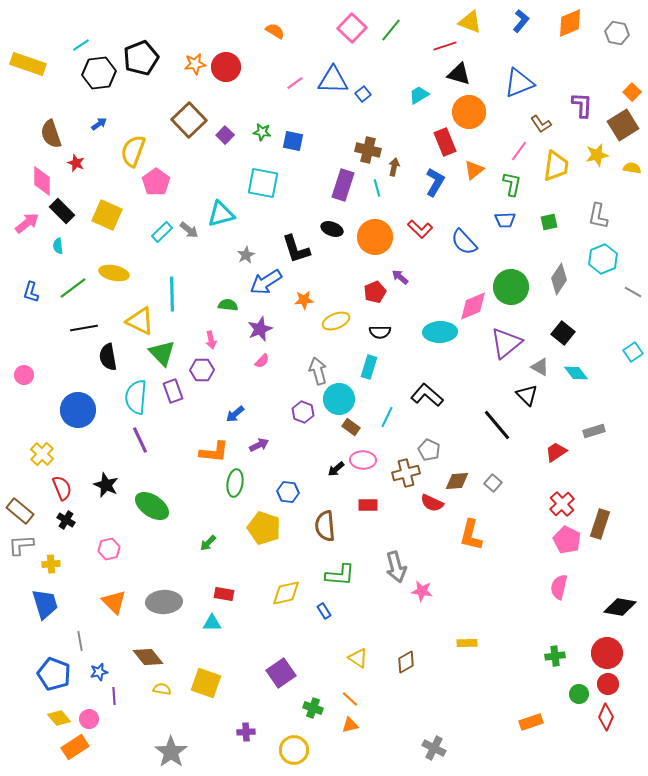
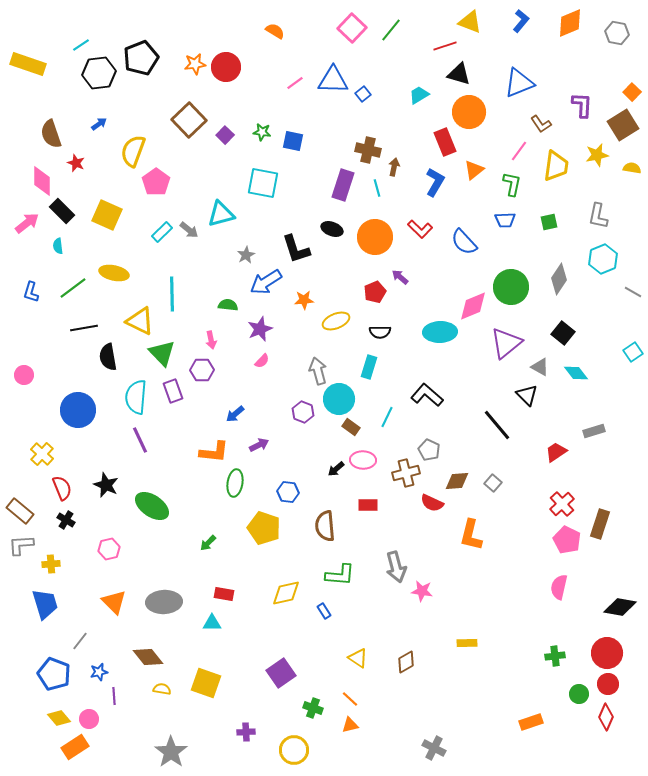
gray line at (80, 641): rotated 48 degrees clockwise
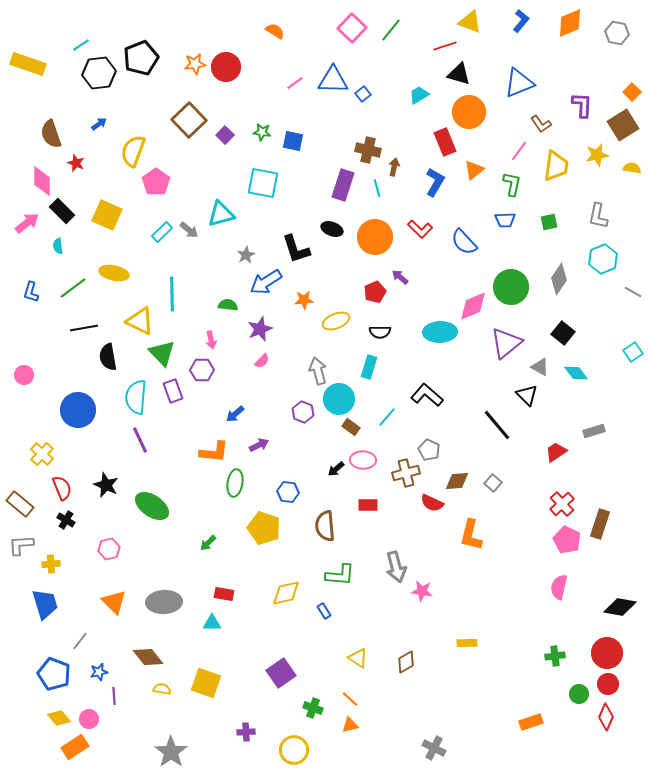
cyan line at (387, 417): rotated 15 degrees clockwise
brown rectangle at (20, 511): moved 7 px up
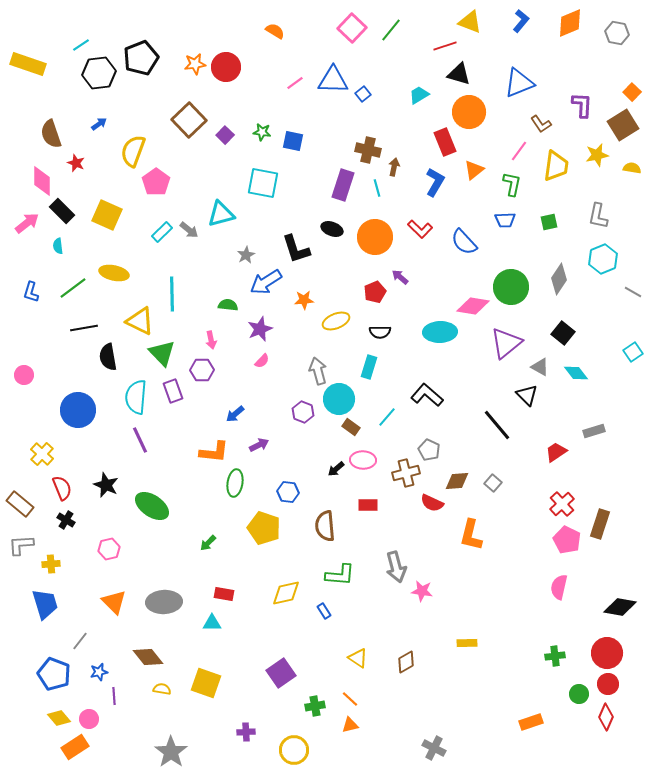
pink diamond at (473, 306): rotated 32 degrees clockwise
green cross at (313, 708): moved 2 px right, 2 px up; rotated 30 degrees counterclockwise
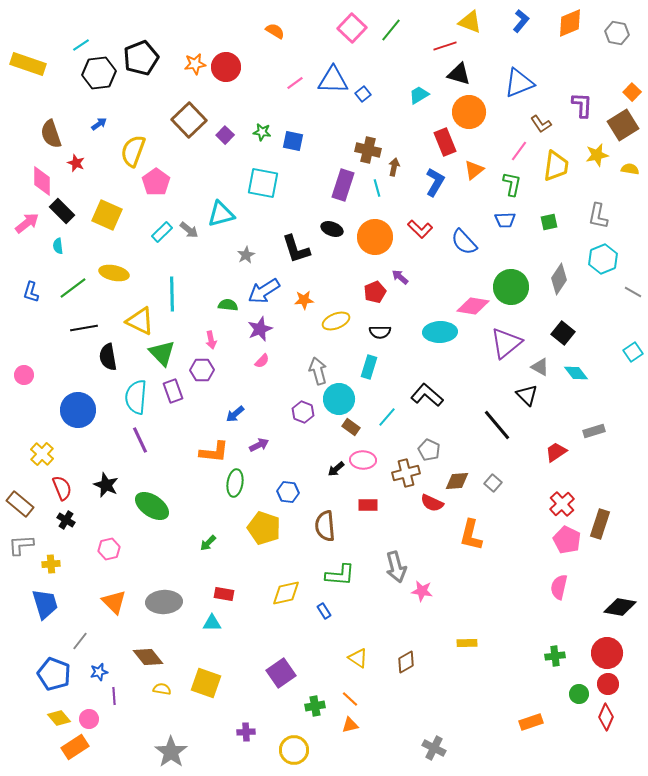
yellow semicircle at (632, 168): moved 2 px left, 1 px down
blue arrow at (266, 282): moved 2 px left, 9 px down
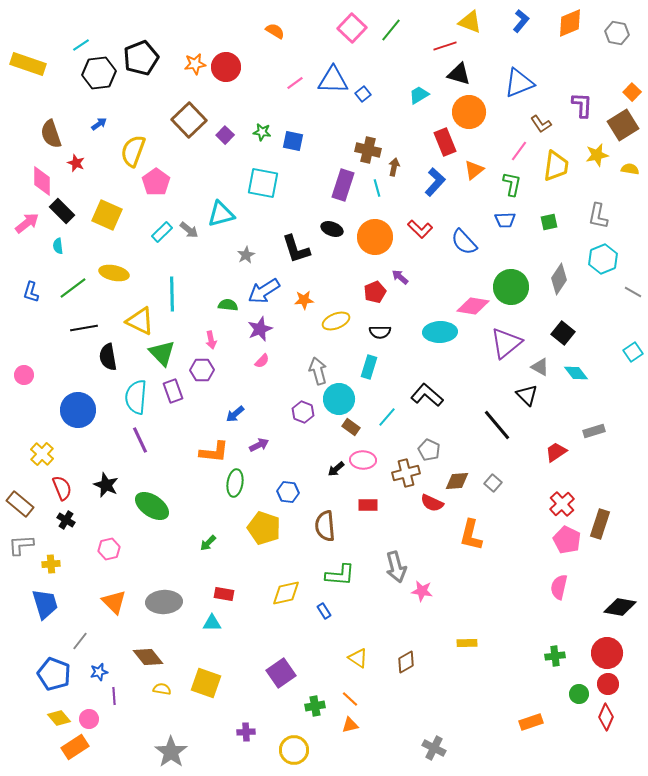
blue L-shape at (435, 182): rotated 12 degrees clockwise
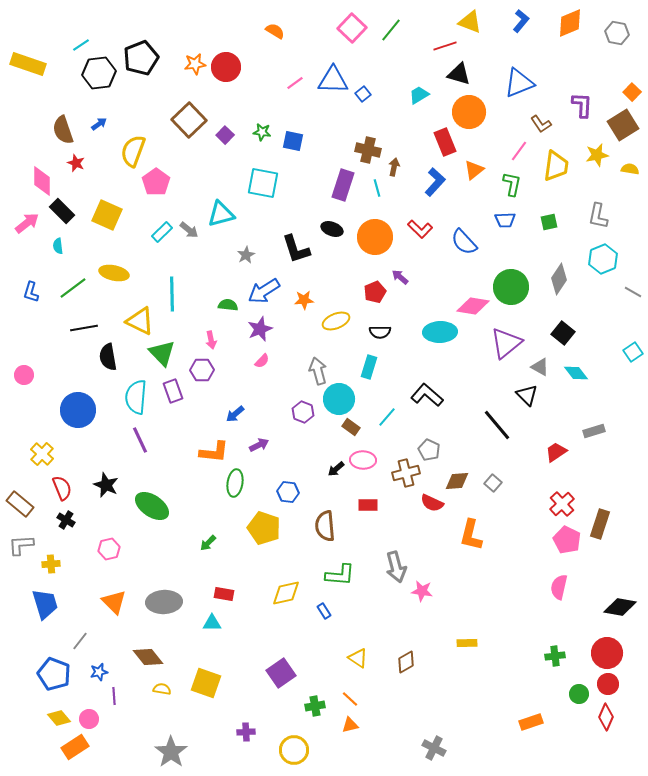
brown semicircle at (51, 134): moved 12 px right, 4 px up
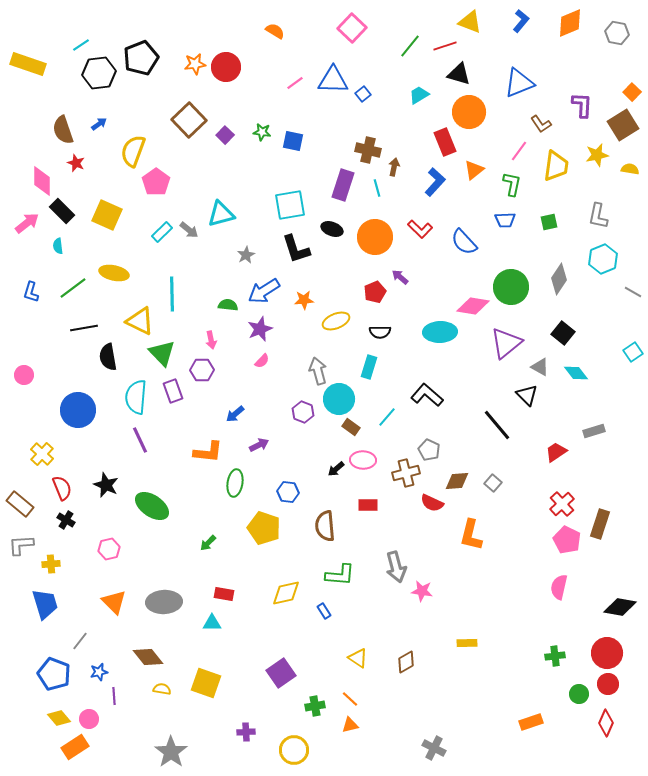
green line at (391, 30): moved 19 px right, 16 px down
cyan square at (263, 183): moved 27 px right, 22 px down; rotated 20 degrees counterclockwise
orange L-shape at (214, 452): moved 6 px left
red diamond at (606, 717): moved 6 px down
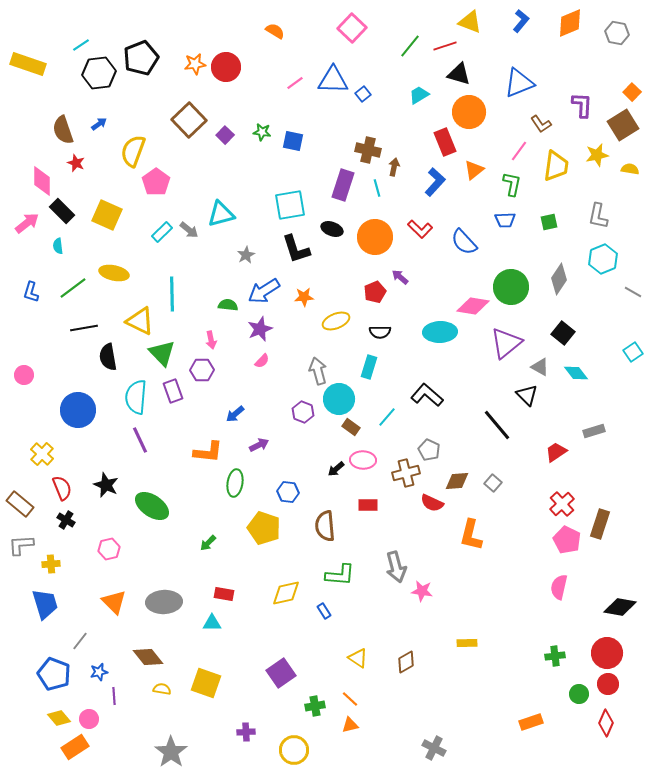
orange star at (304, 300): moved 3 px up
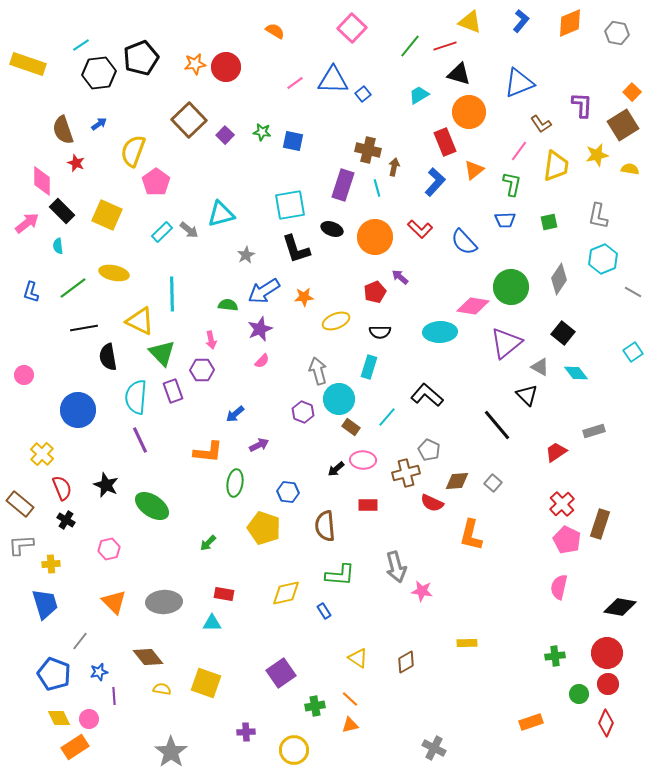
yellow diamond at (59, 718): rotated 15 degrees clockwise
